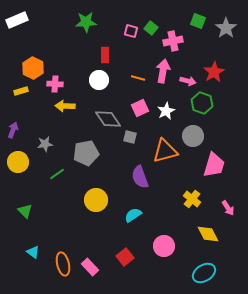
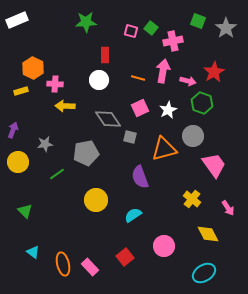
white star at (166, 111): moved 2 px right, 1 px up
orange triangle at (165, 151): moved 1 px left, 2 px up
pink trapezoid at (214, 165): rotated 52 degrees counterclockwise
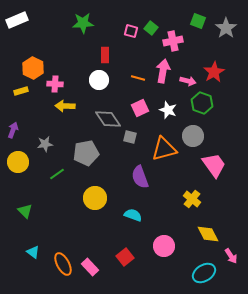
green star at (86, 22): moved 3 px left, 1 px down
white star at (168, 110): rotated 24 degrees counterclockwise
yellow circle at (96, 200): moved 1 px left, 2 px up
pink arrow at (228, 208): moved 3 px right, 48 px down
cyan semicircle at (133, 215): rotated 54 degrees clockwise
orange ellipse at (63, 264): rotated 15 degrees counterclockwise
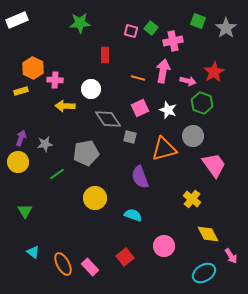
green star at (83, 23): moved 3 px left
white circle at (99, 80): moved 8 px left, 9 px down
pink cross at (55, 84): moved 4 px up
purple arrow at (13, 130): moved 8 px right, 8 px down
green triangle at (25, 211): rotated 14 degrees clockwise
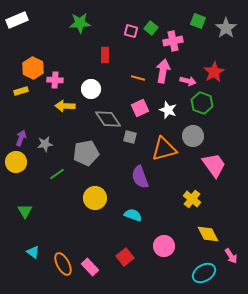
yellow circle at (18, 162): moved 2 px left
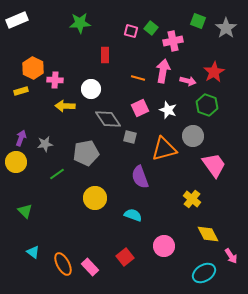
green hexagon at (202, 103): moved 5 px right, 2 px down
green triangle at (25, 211): rotated 14 degrees counterclockwise
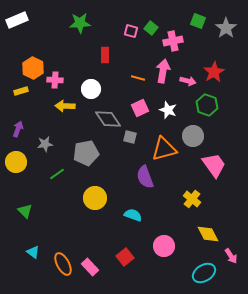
purple arrow at (21, 138): moved 3 px left, 9 px up
purple semicircle at (140, 177): moved 5 px right
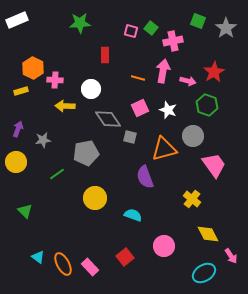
gray star at (45, 144): moved 2 px left, 4 px up
cyan triangle at (33, 252): moved 5 px right, 5 px down
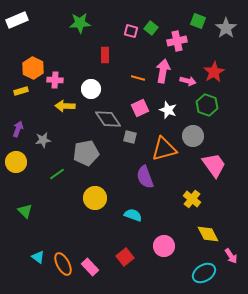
pink cross at (173, 41): moved 4 px right
